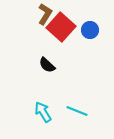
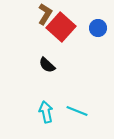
blue circle: moved 8 px right, 2 px up
cyan arrow: moved 3 px right; rotated 20 degrees clockwise
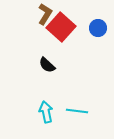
cyan line: rotated 15 degrees counterclockwise
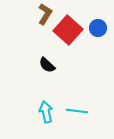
red square: moved 7 px right, 3 px down
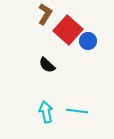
blue circle: moved 10 px left, 13 px down
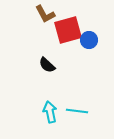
brown L-shape: rotated 120 degrees clockwise
red square: rotated 32 degrees clockwise
blue circle: moved 1 px right, 1 px up
cyan arrow: moved 4 px right
